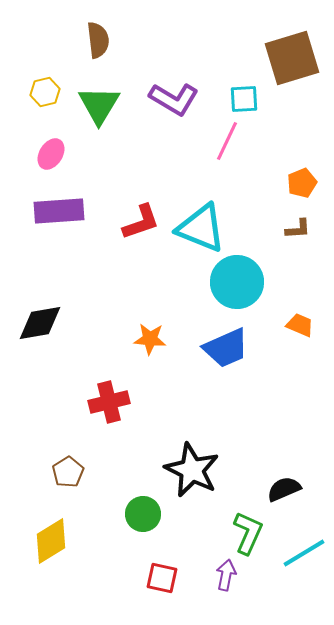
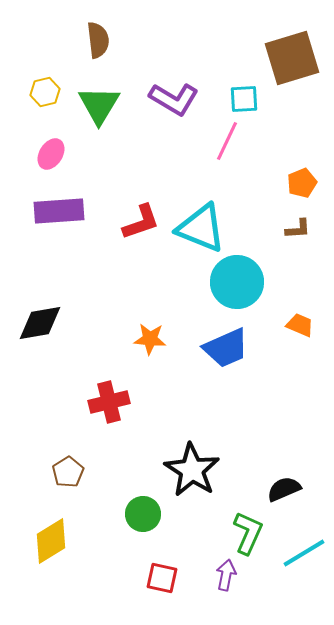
black star: rotated 6 degrees clockwise
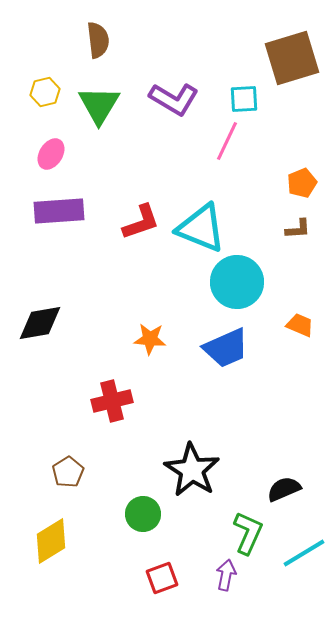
red cross: moved 3 px right, 1 px up
red square: rotated 32 degrees counterclockwise
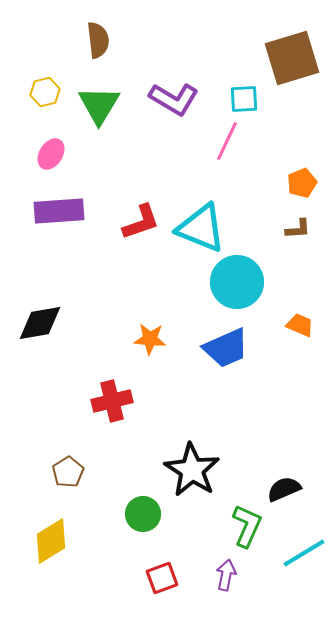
green L-shape: moved 1 px left, 7 px up
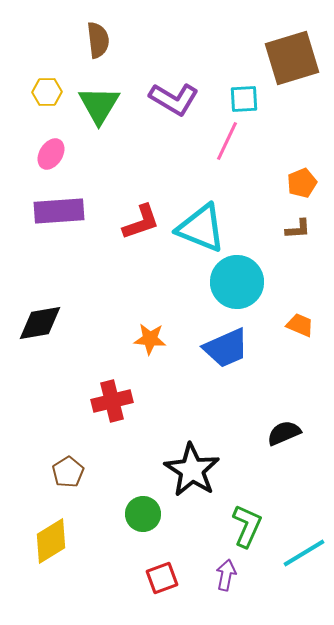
yellow hexagon: moved 2 px right; rotated 12 degrees clockwise
black semicircle: moved 56 px up
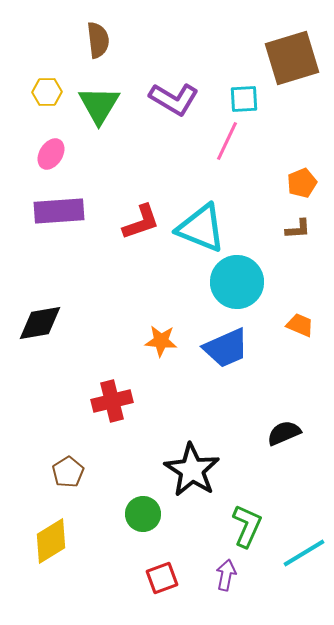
orange star: moved 11 px right, 2 px down
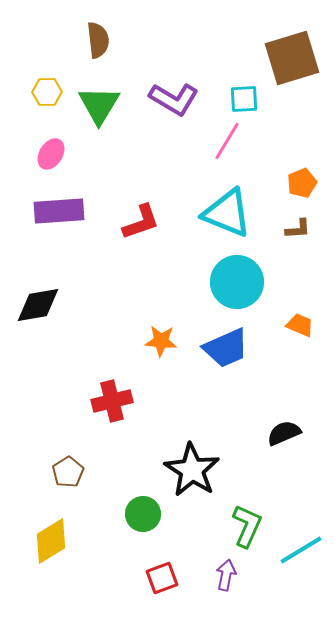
pink line: rotated 6 degrees clockwise
cyan triangle: moved 26 px right, 15 px up
black diamond: moved 2 px left, 18 px up
cyan line: moved 3 px left, 3 px up
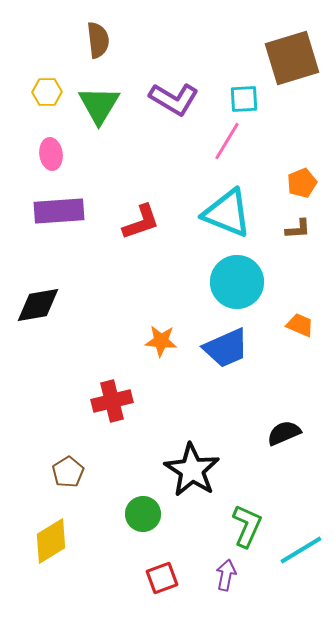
pink ellipse: rotated 40 degrees counterclockwise
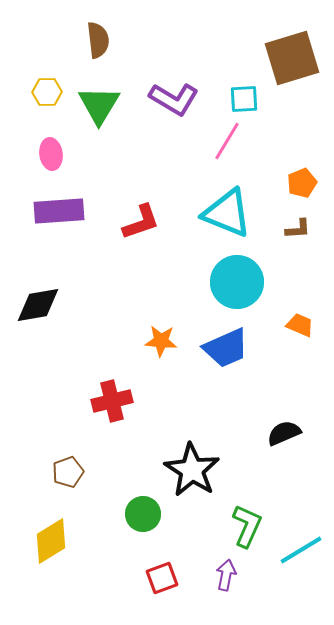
brown pentagon: rotated 12 degrees clockwise
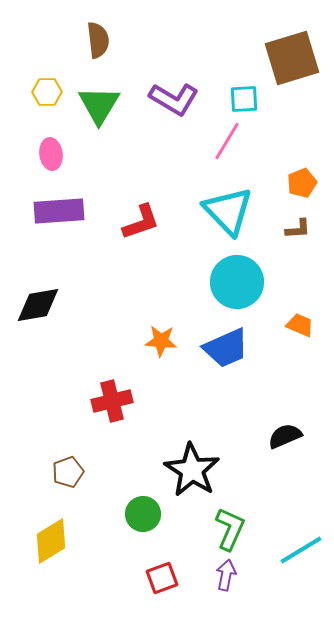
cyan triangle: moved 1 px right, 2 px up; rotated 24 degrees clockwise
black semicircle: moved 1 px right, 3 px down
green L-shape: moved 17 px left, 3 px down
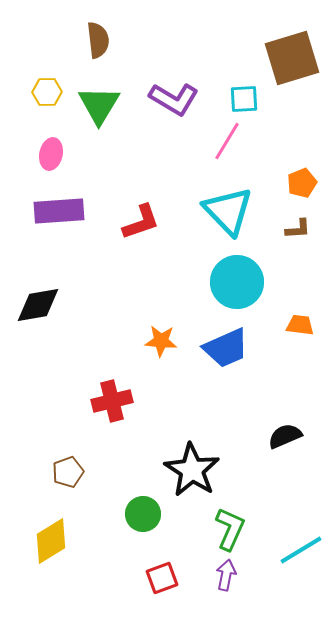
pink ellipse: rotated 20 degrees clockwise
orange trapezoid: rotated 16 degrees counterclockwise
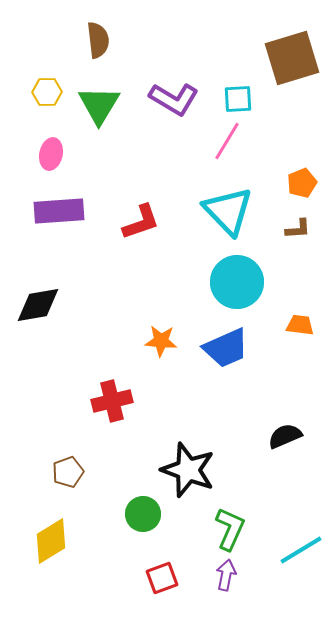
cyan square: moved 6 px left
black star: moved 4 px left; rotated 12 degrees counterclockwise
